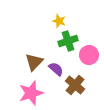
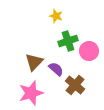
yellow star: moved 3 px left, 5 px up
pink circle: moved 4 px up
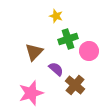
green cross: moved 2 px up
brown triangle: moved 10 px up
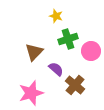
pink circle: moved 2 px right
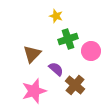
brown triangle: moved 2 px left, 2 px down
pink star: moved 3 px right, 2 px up
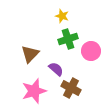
yellow star: moved 6 px right
brown triangle: moved 2 px left
brown cross: moved 4 px left, 3 px down; rotated 12 degrees counterclockwise
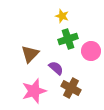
purple semicircle: moved 1 px up
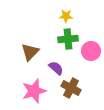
yellow star: moved 4 px right; rotated 16 degrees counterclockwise
green cross: rotated 12 degrees clockwise
brown triangle: moved 2 px up
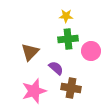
brown cross: rotated 18 degrees counterclockwise
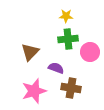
pink circle: moved 1 px left, 1 px down
purple semicircle: rotated 21 degrees counterclockwise
